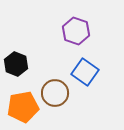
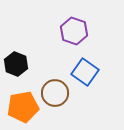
purple hexagon: moved 2 px left
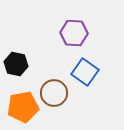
purple hexagon: moved 2 px down; rotated 16 degrees counterclockwise
black hexagon: rotated 10 degrees counterclockwise
brown circle: moved 1 px left
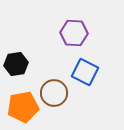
black hexagon: rotated 20 degrees counterclockwise
blue square: rotated 8 degrees counterclockwise
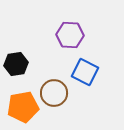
purple hexagon: moved 4 px left, 2 px down
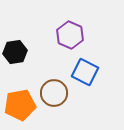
purple hexagon: rotated 20 degrees clockwise
black hexagon: moved 1 px left, 12 px up
orange pentagon: moved 3 px left, 2 px up
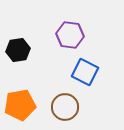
purple hexagon: rotated 16 degrees counterclockwise
black hexagon: moved 3 px right, 2 px up
brown circle: moved 11 px right, 14 px down
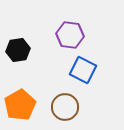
blue square: moved 2 px left, 2 px up
orange pentagon: rotated 20 degrees counterclockwise
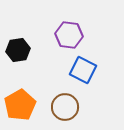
purple hexagon: moved 1 px left
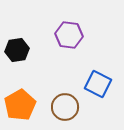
black hexagon: moved 1 px left
blue square: moved 15 px right, 14 px down
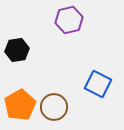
purple hexagon: moved 15 px up; rotated 20 degrees counterclockwise
brown circle: moved 11 px left
